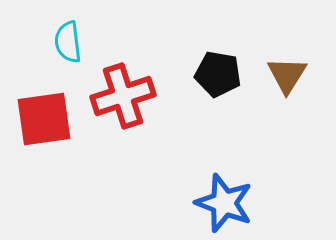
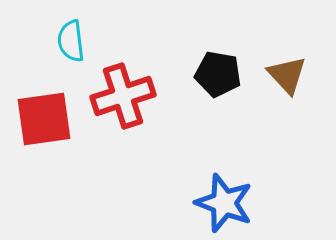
cyan semicircle: moved 3 px right, 1 px up
brown triangle: rotated 15 degrees counterclockwise
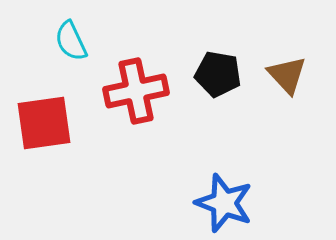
cyan semicircle: rotated 18 degrees counterclockwise
red cross: moved 13 px right, 5 px up; rotated 6 degrees clockwise
red square: moved 4 px down
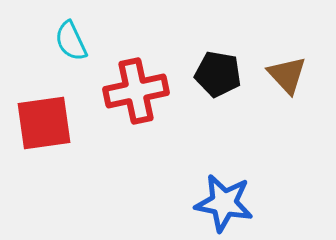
blue star: rotated 10 degrees counterclockwise
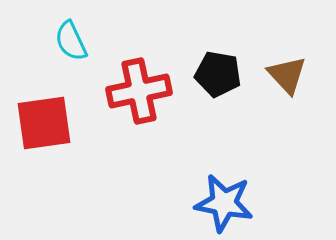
red cross: moved 3 px right
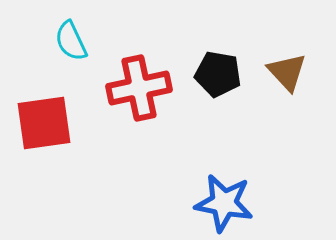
brown triangle: moved 3 px up
red cross: moved 3 px up
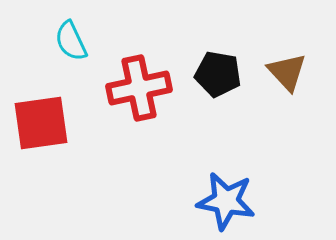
red square: moved 3 px left
blue star: moved 2 px right, 2 px up
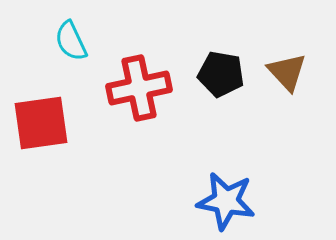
black pentagon: moved 3 px right
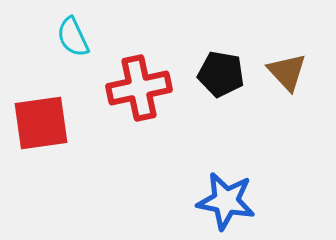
cyan semicircle: moved 2 px right, 4 px up
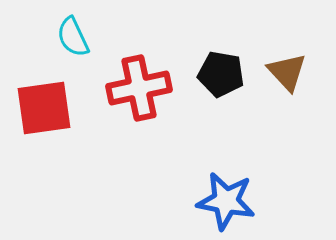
red square: moved 3 px right, 15 px up
